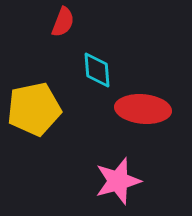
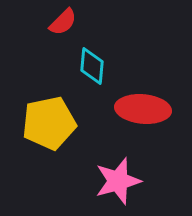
red semicircle: rotated 24 degrees clockwise
cyan diamond: moved 5 px left, 4 px up; rotated 9 degrees clockwise
yellow pentagon: moved 15 px right, 14 px down
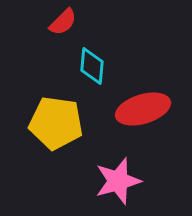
red ellipse: rotated 22 degrees counterclockwise
yellow pentagon: moved 7 px right; rotated 20 degrees clockwise
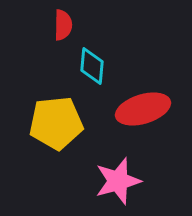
red semicircle: moved 3 px down; rotated 44 degrees counterclockwise
yellow pentagon: rotated 14 degrees counterclockwise
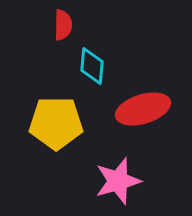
yellow pentagon: rotated 6 degrees clockwise
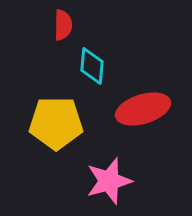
pink star: moved 9 px left
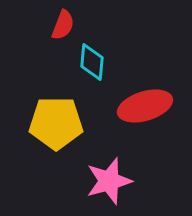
red semicircle: rotated 20 degrees clockwise
cyan diamond: moved 4 px up
red ellipse: moved 2 px right, 3 px up
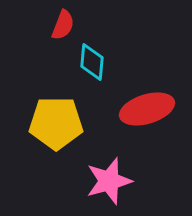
red ellipse: moved 2 px right, 3 px down
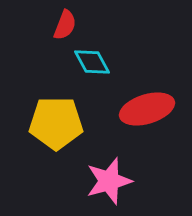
red semicircle: moved 2 px right
cyan diamond: rotated 33 degrees counterclockwise
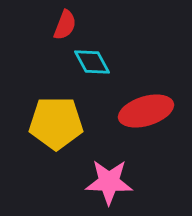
red ellipse: moved 1 px left, 2 px down
pink star: moved 1 px down; rotated 18 degrees clockwise
